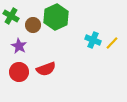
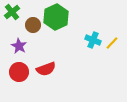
green cross: moved 1 px right, 4 px up; rotated 21 degrees clockwise
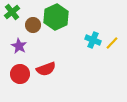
red circle: moved 1 px right, 2 px down
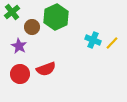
brown circle: moved 1 px left, 2 px down
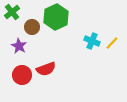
cyan cross: moved 1 px left, 1 px down
red circle: moved 2 px right, 1 px down
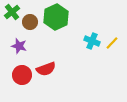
brown circle: moved 2 px left, 5 px up
purple star: rotated 14 degrees counterclockwise
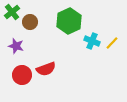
green hexagon: moved 13 px right, 4 px down
purple star: moved 3 px left
